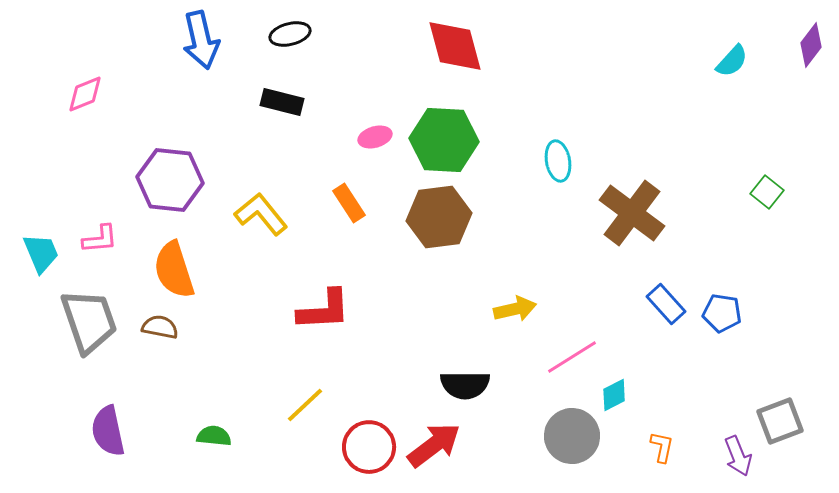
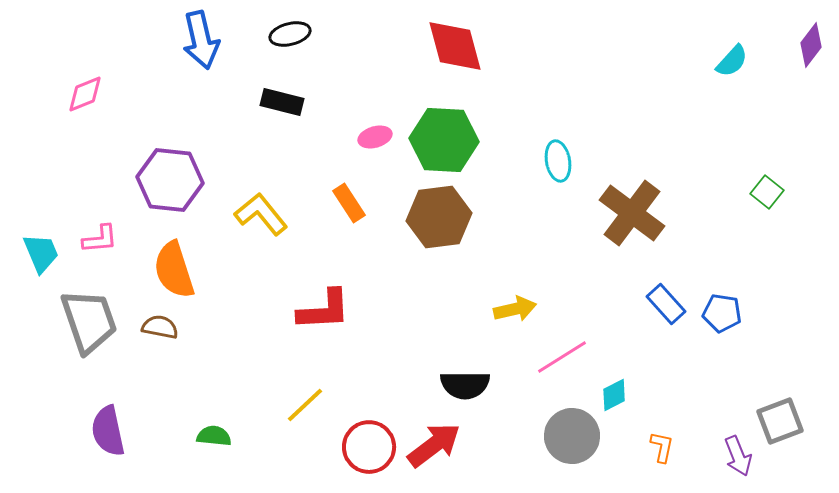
pink line: moved 10 px left
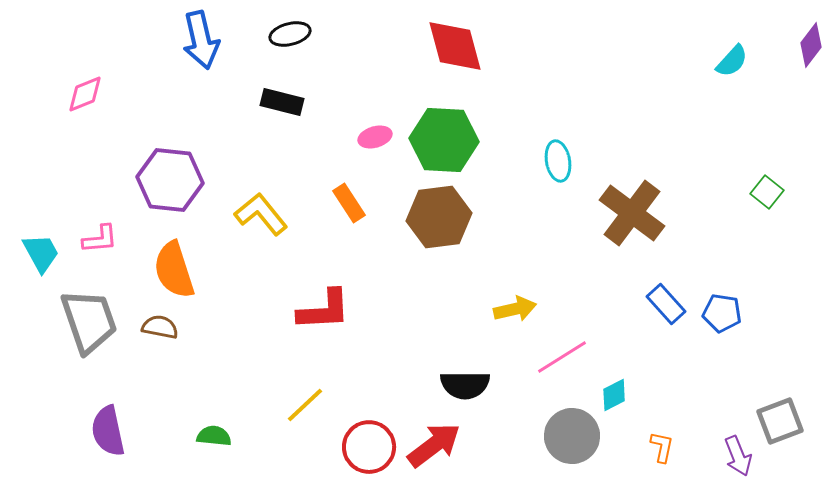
cyan trapezoid: rotated 6 degrees counterclockwise
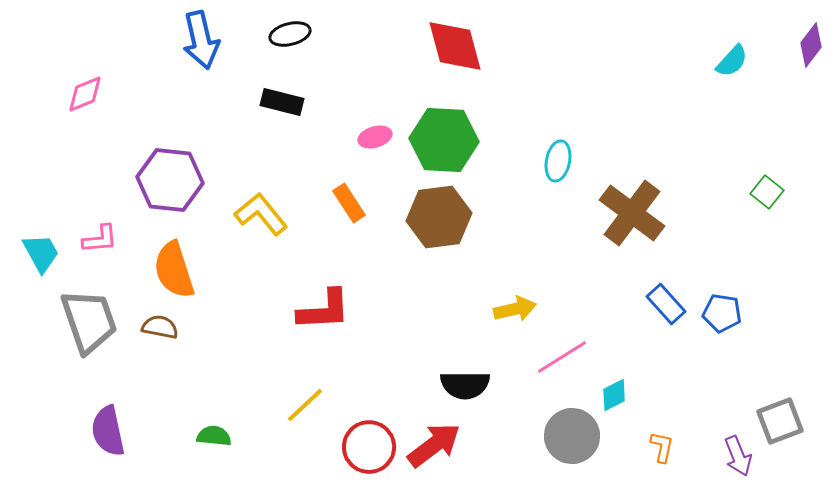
cyan ellipse: rotated 21 degrees clockwise
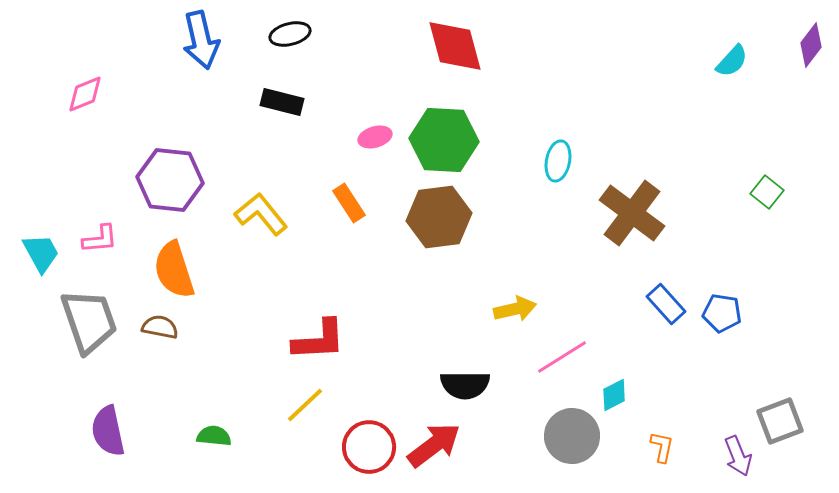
red L-shape: moved 5 px left, 30 px down
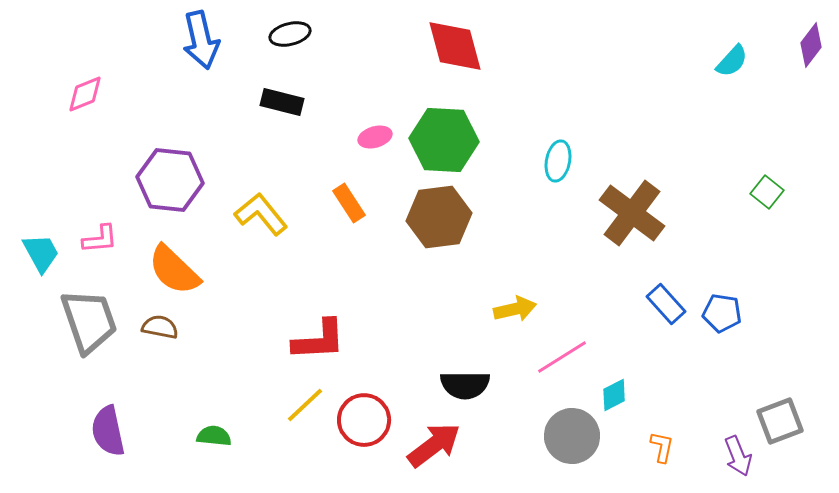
orange semicircle: rotated 28 degrees counterclockwise
red circle: moved 5 px left, 27 px up
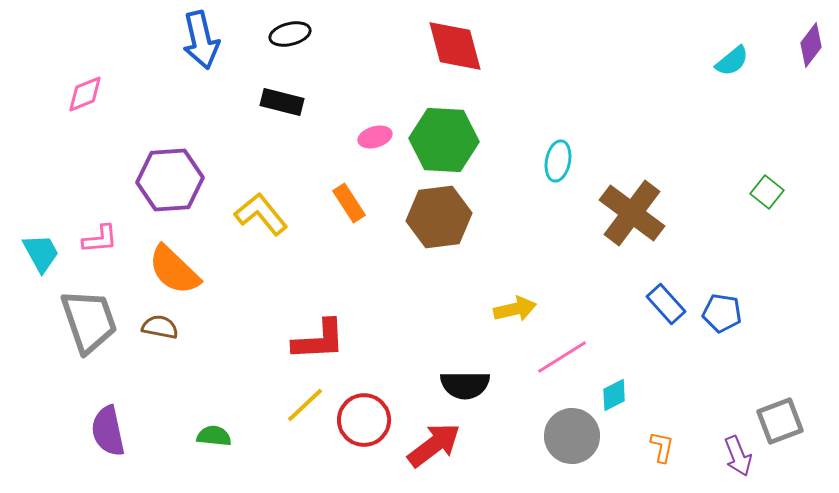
cyan semicircle: rotated 9 degrees clockwise
purple hexagon: rotated 10 degrees counterclockwise
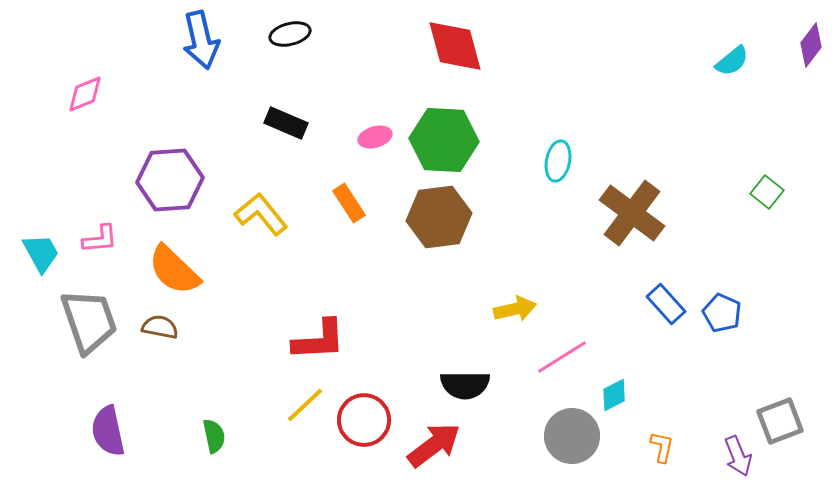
black rectangle: moved 4 px right, 21 px down; rotated 9 degrees clockwise
blue pentagon: rotated 15 degrees clockwise
green semicircle: rotated 72 degrees clockwise
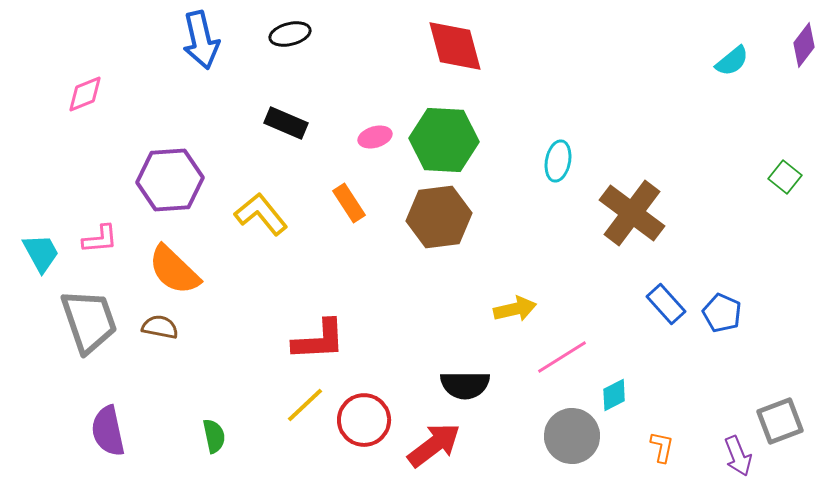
purple diamond: moved 7 px left
green square: moved 18 px right, 15 px up
